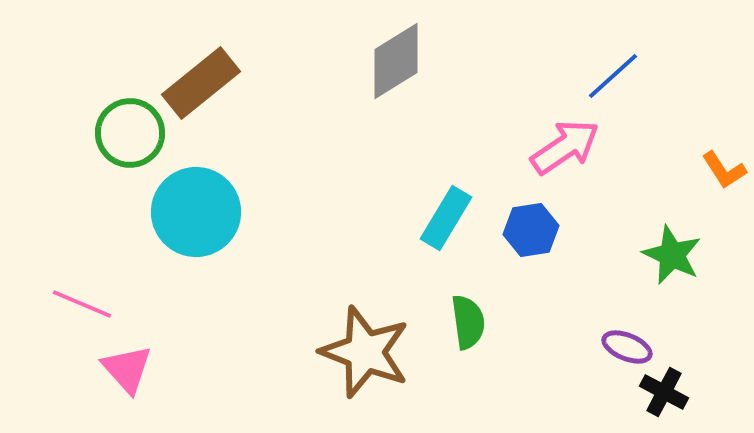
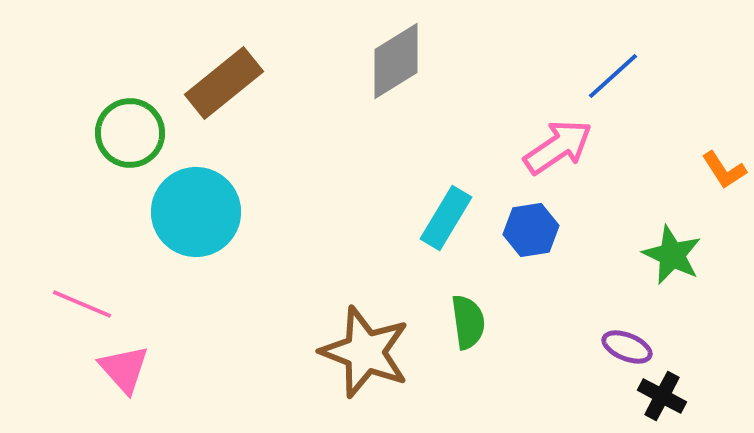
brown rectangle: moved 23 px right
pink arrow: moved 7 px left
pink triangle: moved 3 px left
black cross: moved 2 px left, 4 px down
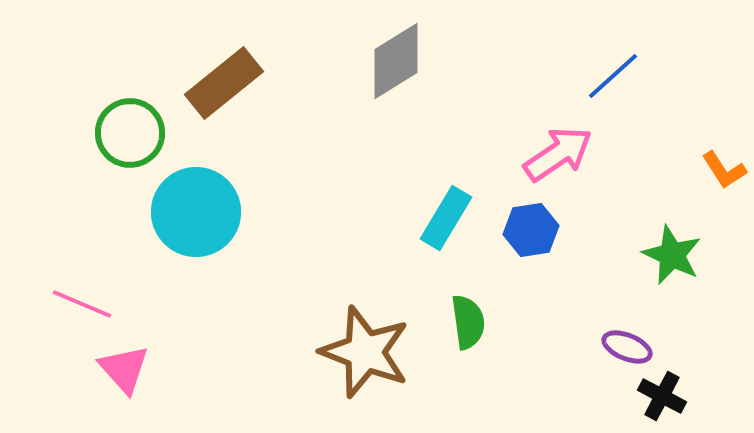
pink arrow: moved 7 px down
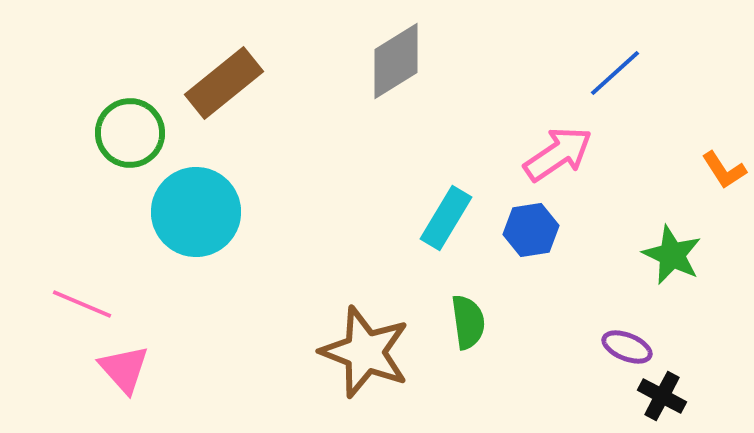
blue line: moved 2 px right, 3 px up
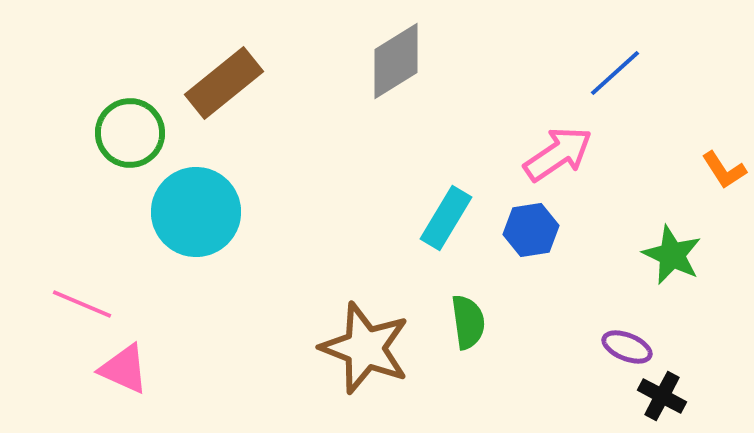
brown star: moved 4 px up
pink triangle: rotated 24 degrees counterclockwise
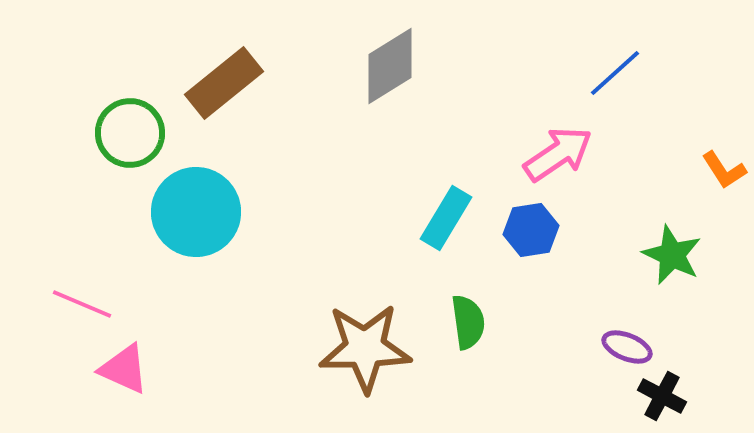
gray diamond: moved 6 px left, 5 px down
brown star: rotated 22 degrees counterclockwise
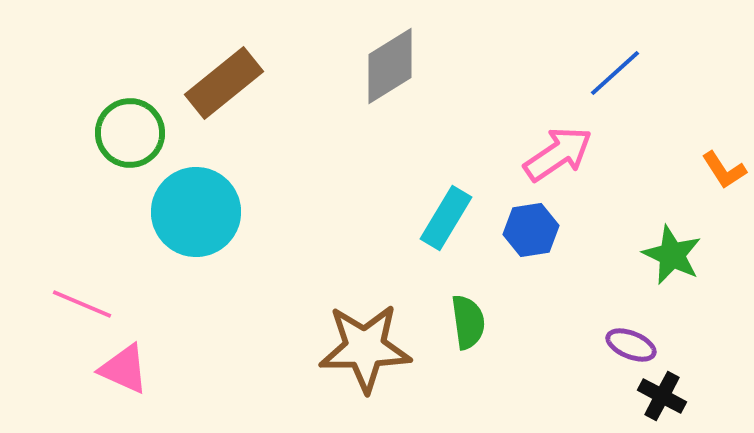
purple ellipse: moved 4 px right, 2 px up
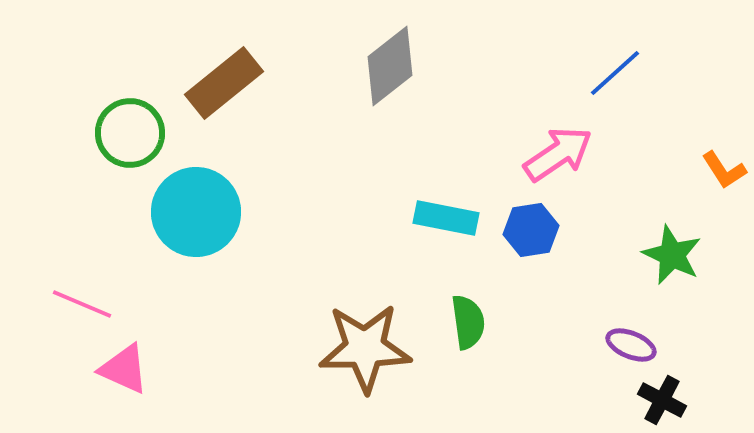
gray diamond: rotated 6 degrees counterclockwise
cyan rectangle: rotated 70 degrees clockwise
black cross: moved 4 px down
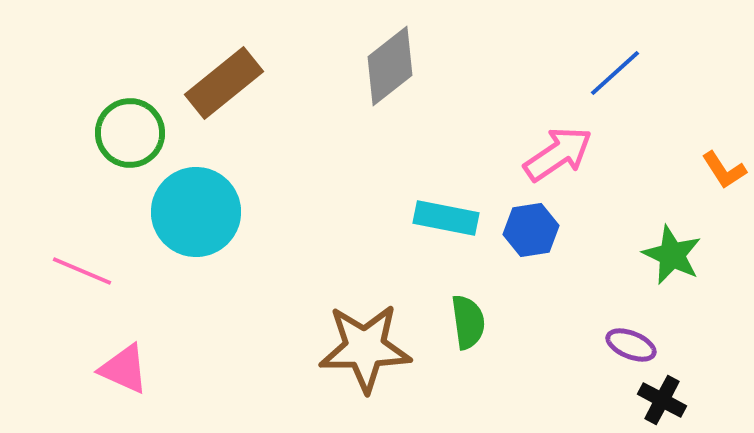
pink line: moved 33 px up
